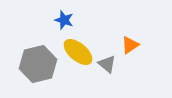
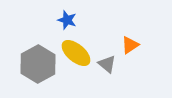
blue star: moved 3 px right
yellow ellipse: moved 2 px left, 1 px down
gray hexagon: rotated 15 degrees counterclockwise
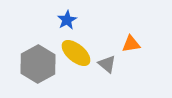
blue star: rotated 24 degrees clockwise
orange triangle: moved 1 px right, 1 px up; rotated 24 degrees clockwise
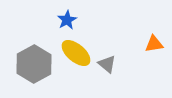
orange triangle: moved 23 px right
gray hexagon: moved 4 px left
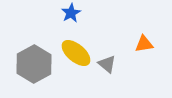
blue star: moved 4 px right, 7 px up
orange triangle: moved 10 px left
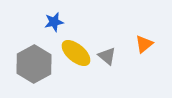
blue star: moved 17 px left, 9 px down; rotated 18 degrees clockwise
orange triangle: rotated 30 degrees counterclockwise
gray triangle: moved 8 px up
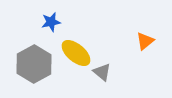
blue star: moved 3 px left
orange triangle: moved 1 px right, 3 px up
gray triangle: moved 5 px left, 16 px down
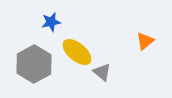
yellow ellipse: moved 1 px right, 1 px up
